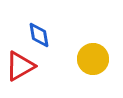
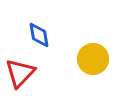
red triangle: moved 7 px down; rotated 16 degrees counterclockwise
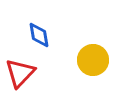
yellow circle: moved 1 px down
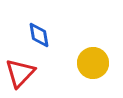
yellow circle: moved 3 px down
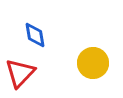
blue diamond: moved 4 px left
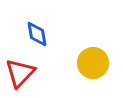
blue diamond: moved 2 px right, 1 px up
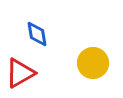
red triangle: rotated 16 degrees clockwise
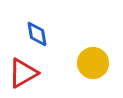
red triangle: moved 3 px right
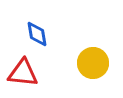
red triangle: rotated 36 degrees clockwise
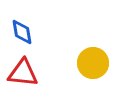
blue diamond: moved 15 px left, 2 px up
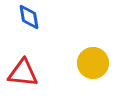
blue diamond: moved 7 px right, 15 px up
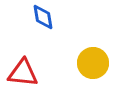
blue diamond: moved 14 px right
